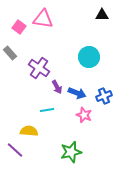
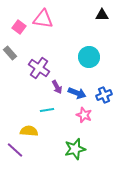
blue cross: moved 1 px up
green star: moved 4 px right, 3 px up
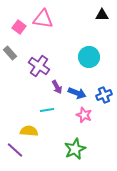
purple cross: moved 2 px up
green star: rotated 10 degrees counterclockwise
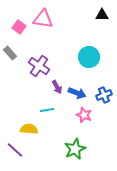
yellow semicircle: moved 2 px up
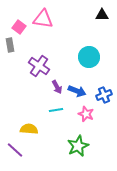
gray rectangle: moved 8 px up; rotated 32 degrees clockwise
blue arrow: moved 2 px up
cyan line: moved 9 px right
pink star: moved 2 px right, 1 px up
green star: moved 3 px right, 3 px up
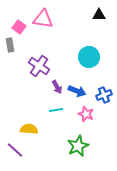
black triangle: moved 3 px left
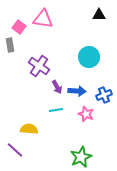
blue arrow: rotated 18 degrees counterclockwise
green star: moved 3 px right, 11 px down
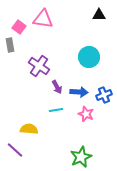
blue arrow: moved 2 px right, 1 px down
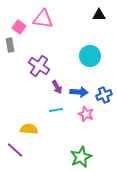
cyan circle: moved 1 px right, 1 px up
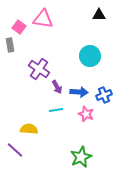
purple cross: moved 3 px down
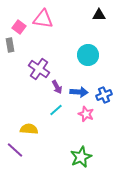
cyan circle: moved 2 px left, 1 px up
cyan line: rotated 32 degrees counterclockwise
